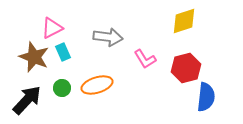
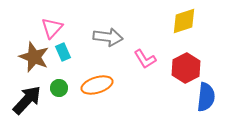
pink triangle: rotated 20 degrees counterclockwise
red hexagon: rotated 12 degrees counterclockwise
green circle: moved 3 px left
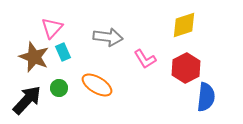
yellow diamond: moved 4 px down
orange ellipse: rotated 48 degrees clockwise
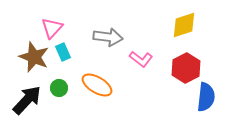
pink L-shape: moved 4 px left; rotated 20 degrees counterclockwise
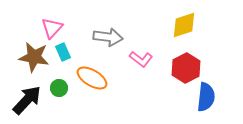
brown star: rotated 12 degrees counterclockwise
orange ellipse: moved 5 px left, 7 px up
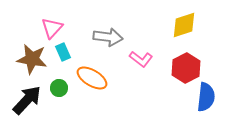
brown star: moved 2 px left, 2 px down
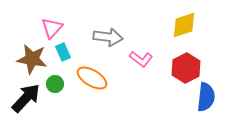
green circle: moved 4 px left, 4 px up
black arrow: moved 1 px left, 2 px up
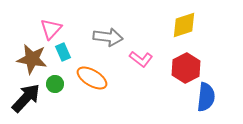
pink triangle: moved 1 px left, 1 px down
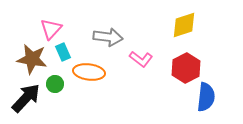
orange ellipse: moved 3 px left, 6 px up; rotated 24 degrees counterclockwise
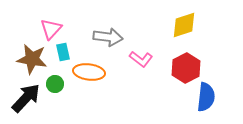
cyan rectangle: rotated 12 degrees clockwise
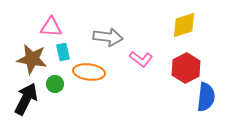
pink triangle: moved 2 px up; rotated 50 degrees clockwise
black arrow: moved 1 px down; rotated 16 degrees counterclockwise
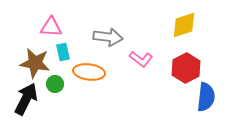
brown star: moved 3 px right, 4 px down
